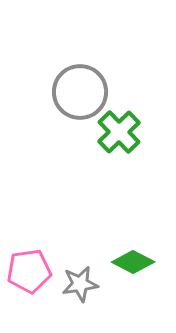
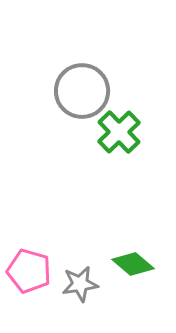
gray circle: moved 2 px right, 1 px up
green diamond: moved 2 px down; rotated 12 degrees clockwise
pink pentagon: rotated 24 degrees clockwise
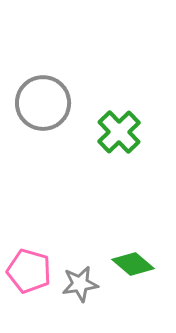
gray circle: moved 39 px left, 12 px down
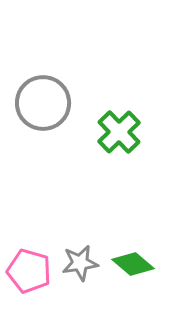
gray star: moved 21 px up
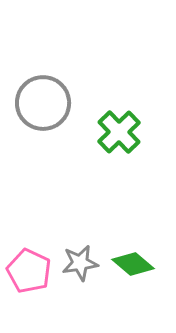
pink pentagon: rotated 9 degrees clockwise
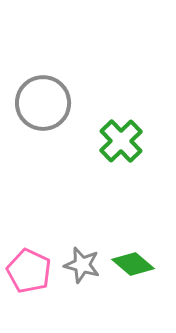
green cross: moved 2 px right, 9 px down
gray star: moved 2 px right, 2 px down; rotated 24 degrees clockwise
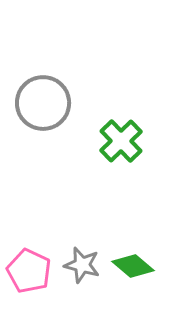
green diamond: moved 2 px down
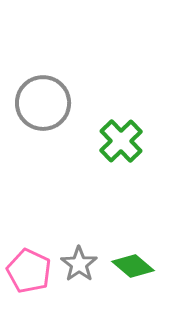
gray star: moved 3 px left, 1 px up; rotated 21 degrees clockwise
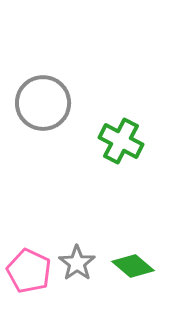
green cross: rotated 18 degrees counterclockwise
gray star: moved 2 px left, 1 px up
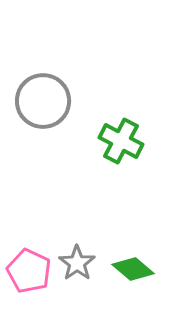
gray circle: moved 2 px up
green diamond: moved 3 px down
